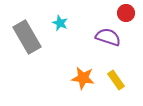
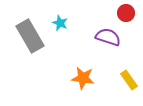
gray rectangle: moved 3 px right, 1 px up
yellow rectangle: moved 13 px right
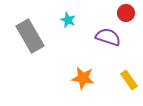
cyan star: moved 8 px right, 3 px up
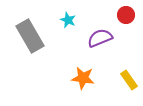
red circle: moved 2 px down
purple semicircle: moved 8 px left, 1 px down; rotated 40 degrees counterclockwise
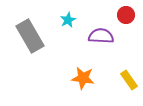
cyan star: rotated 21 degrees clockwise
purple semicircle: moved 1 px right, 2 px up; rotated 25 degrees clockwise
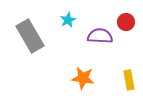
red circle: moved 7 px down
purple semicircle: moved 1 px left
yellow rectangle: rotated 24 degrees clockwise
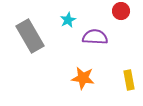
red circle: moved 5 px left, 11 px up
purple semicircle: moved 5 px left, 1 px down
